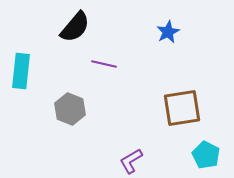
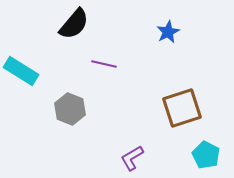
black semicircle: moved 1 px left, 3 px up
cyan rectangle: rotated 64 degrees counterclockwise
brown square: rotated 9 degrees counterclockwise
purple L-shape: moved 1 px right, 3 px up
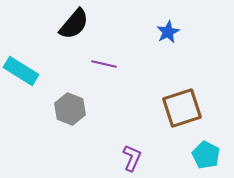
purple L-shape: rotated 144 degrees clockwise
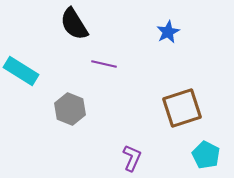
black semicircle: rotated 108 degrees clockwise
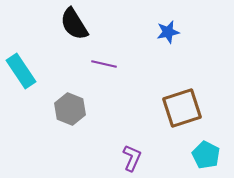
blue star: rotated 15 degrees clockwise
cyan rectangle: rotated 24 degrees clockwise
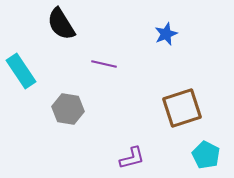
black semicircle: moved 13 px left
blue star: moved 2 px left, 2 px down; rotated 10 degrees counterclockwise
gray hexagon: moved 2 px left; rotated 12 degrees counterclockwise
purple L-shape: rotated 52 degrees clockwise
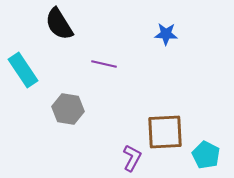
black semicircle: moved 2 px left
blue star: rotated 25 degrees clockwise
cyan rectangle: moved 2 px right, 1 px up
brown square: moved 17 px left, 24 px down; rotated 15 degrees clockwise
purple L-shape: rotated 48 degrees counterclockwise
